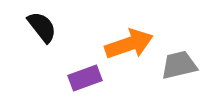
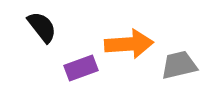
orange arrow: rotated 15 degrees clockwise
purple rectangle: moved 4 px left, 10 px up
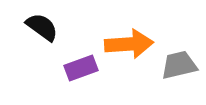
black semicircle: rotated 16 degrees counterclockwise
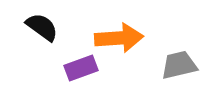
orange arrow: moved 10 px left, 6 px up
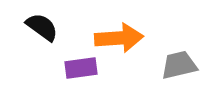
purple rectangle: rotated 12 degrees clockwise
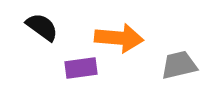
orange arrow: rotated 9 degrees clockwise
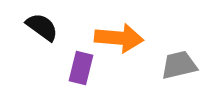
purple rectangle: rotated 68 degrees counterclockwise
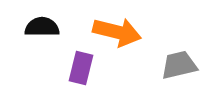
black semicircle: rotated 36 degrees counterclockwise
orange arrow: moved 2 px left, 6 px up; rotated 9 degrees clockwise
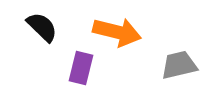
black semicircle: rotated 44 degrees clockwise
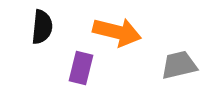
black semicircle: rotated 52 degrees clockwise
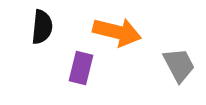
gray trapezoid: rotated 75 degrees clockwise
